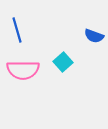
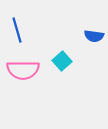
blue semicircle: rotated 12 degrees counterclockwise
cyan square: moved 1 px left, 1 px up
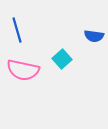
cyan square: moved 2 px up
pink semicircle: rotated 12 degrees clockwise
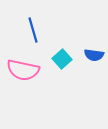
blue line: moved 16 px right
blue semicircle: moved 19 px down
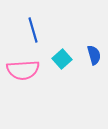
blue semicircle: rotated 114 degrees counterclockwise
pink semicircle: rotated 16 degrees counterclockwise
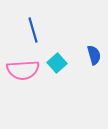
cyan square: moved 5 px left, 4 px down
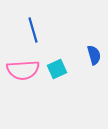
cyan square: moved 6 px down; rotated 18 degrees clockwise
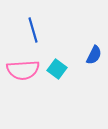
blue semicircle: rotated 42 degrees clockwise
cyan square: rotated 30 degrees counterclockwise
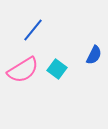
blue line: rotated 55 degrees clockwise
pink semicircle: rotated 28 degrees counterclockwise
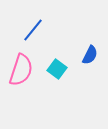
blue semicircle: moved 4 px left
pink semicircle: moved 2 px left; rotated 40 degrees counterclockwise
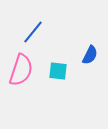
blue line: moved 2 px down
cyan square: moved 1 px right, 2 px down; rotated 30 degrees counterclockwise
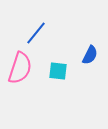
blue line: moved 3 px right, 1 px down
pink semicircle: moved 1 px left, 2 px up
